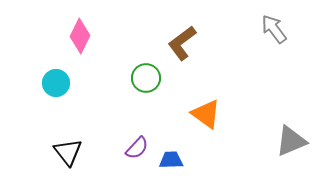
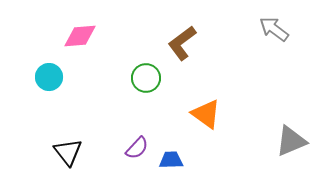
gray arrow: rotated 16 degrees counterclockwise
pink diamond: rotated 60 degrees clockwise
cyan circle: moved 7 px left, 6 px up
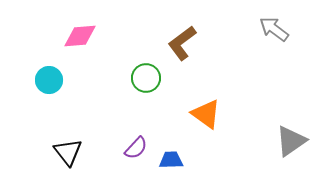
cyan circle: moved 3 px down
gray triangle: rotated 12 degrees counterclockwise
purple semicircle: moved 1 px left
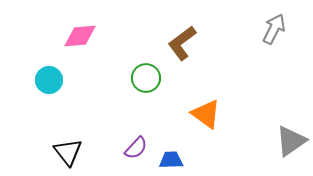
gray arrow: rotated 80 degrees clockwise
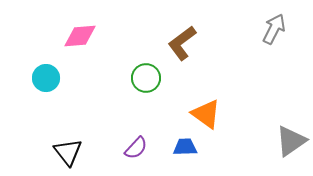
cyan circle: moved 3 px left, 2 px up
blue trapezoid: moved 14 px right, 13 px up
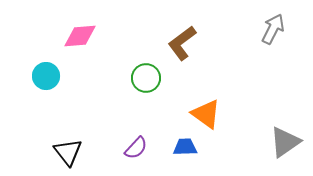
gray arrow: moved 1 px left
cyan circle: moved 2 px up
gray triangle: moved 6 px left, 1 px down
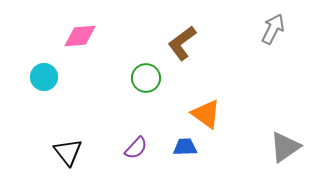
cyan circle: moved 2 px left, 1 px down
gray triangle: moved 5 px down
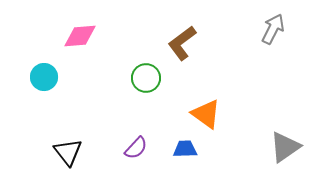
blue trapezoid: moved 2 px down
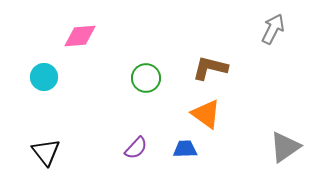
brown L-shape: moved 28 px right, 25 px down; rotated 51 degrees clockwise
black triangle: moved 22 px left
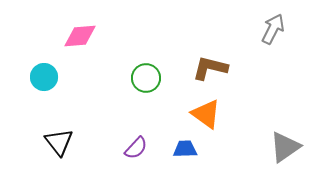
black triangle: moved 13 px right, 10 px up
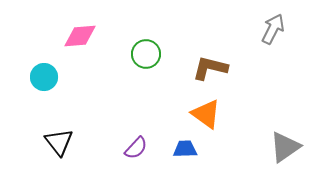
green circle: moved 24 px up
